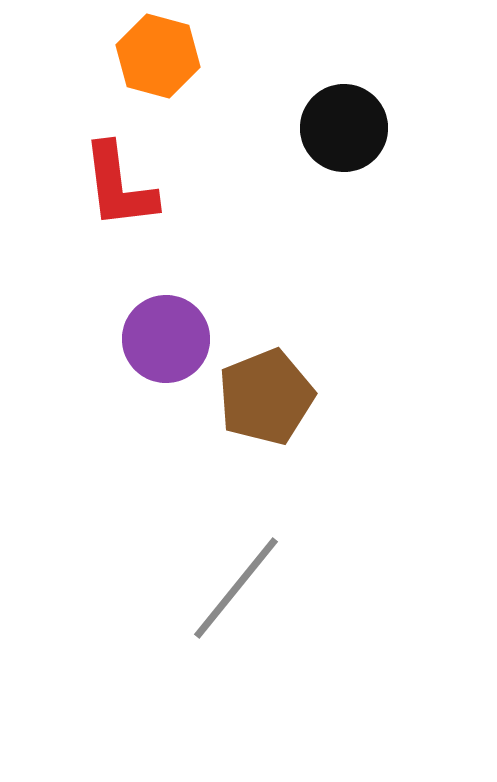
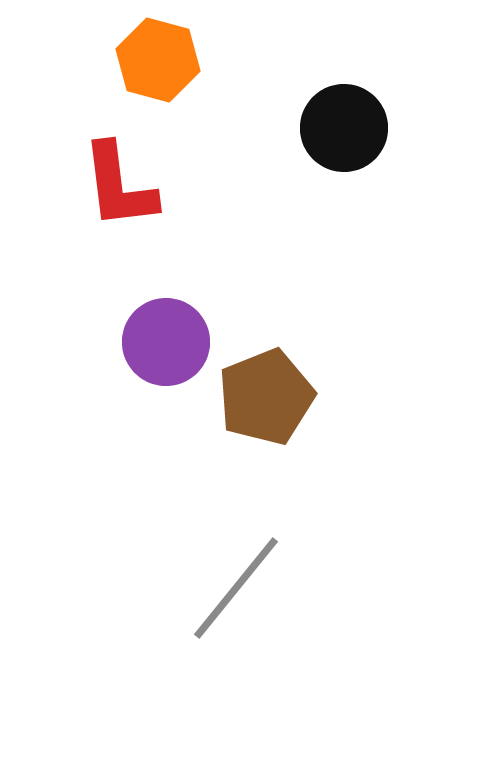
orange hexagon: moved 4 px down
purple circle: moved 3 px down
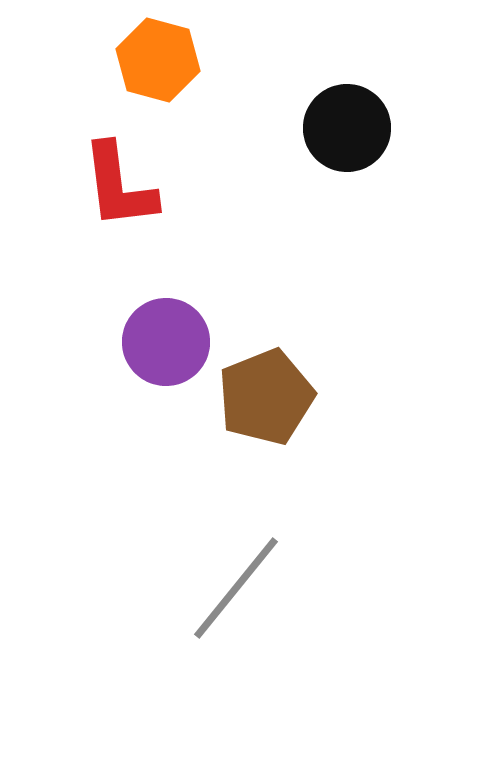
black circle: moved 3 px right
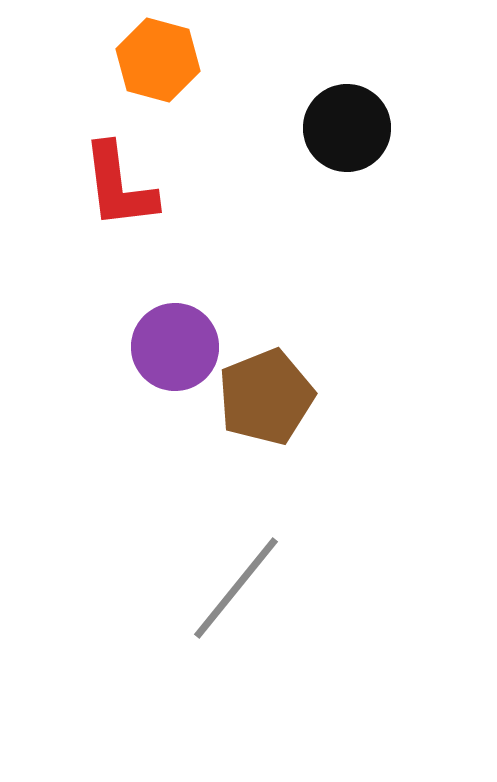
purple circle: moved 9 px right, 5 px down
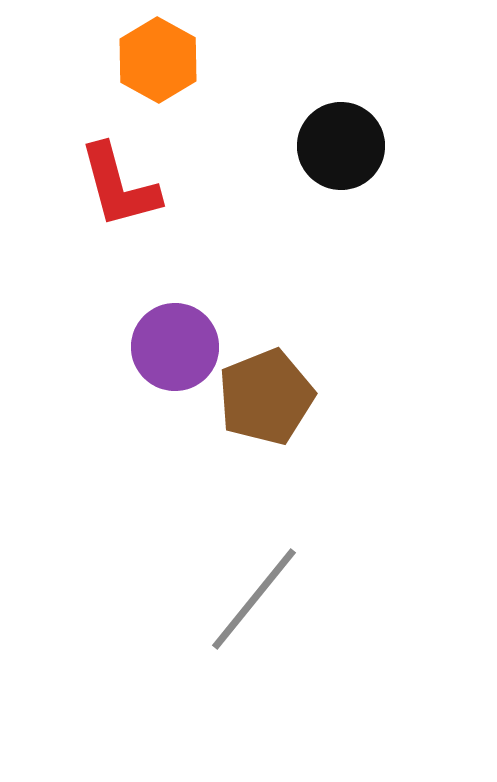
orange hexagon: rotated 14 degrees clockwise
black circle: moved 6 px left, 18 px down
red L-shape: rotated 8 degrees counterclockwise
gray line: moved 18 px right, 11 px down
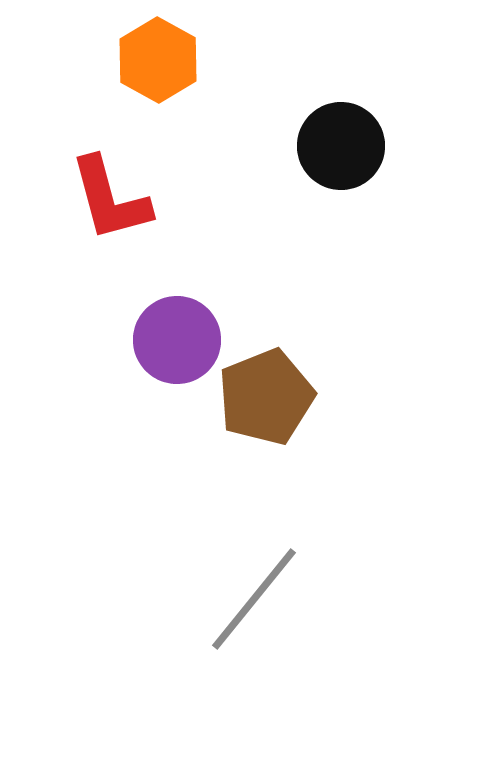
red L-shape: moved 9 px left, 13 px down
purple circle: moved 2 px right, 7 px up
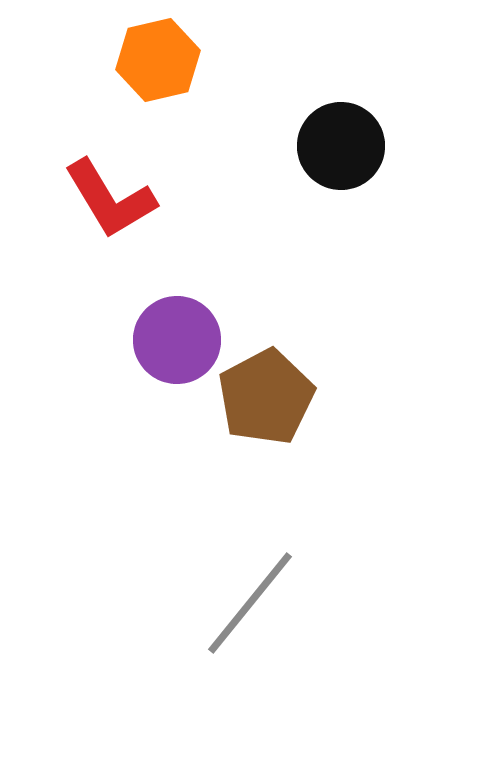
orange hexagon: rotated 18 degrees clockwise
red L-shape: rotated 16 degrees counterclockwise
brown pentagon: rotated 6 degrees counterclockwise
gray line: moved 4 px left, 4 px down
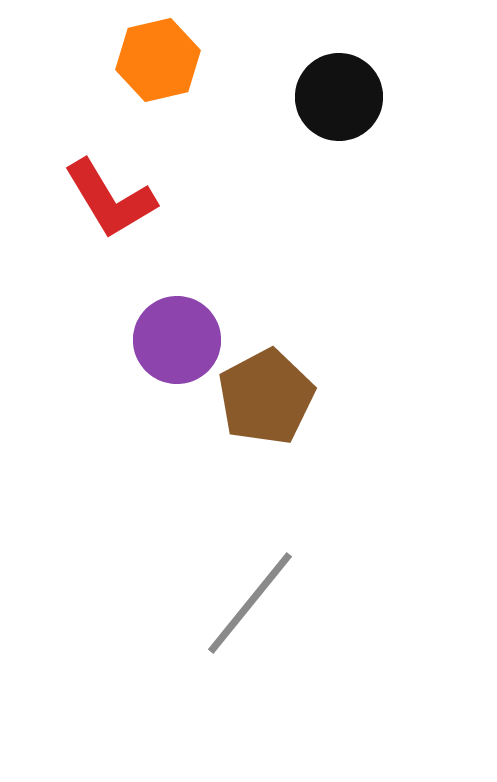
black circle: moved 2 px left, 49 px up
